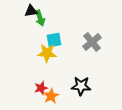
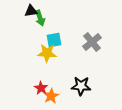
red star: rotated 24 degrees counterclockwise
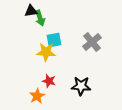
yellow star: moved 1 px left, 1 px up
red star: moved 8 px right, 7 px up; rotated 16 degrees counterclockwise
orange star: moved 14 px left
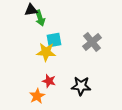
black triangle: moved 1 px up
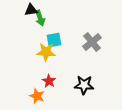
red star: rotated 16 degrees clockwise
black star: moved 3 px right, 1 px up
orange star: rotated 21 degrees counterclockwise
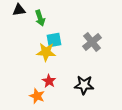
black triangle: moved 12 px left
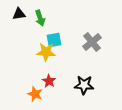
black triangle: moved 4 px down
orange star: moved 2 px left, 2 px up
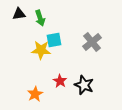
yellow star: moved 5 px left, 2 px up
red star: moved 11 px right
black star: rotated 18 degrees clockwise
orange star: rotated 21 degrees clockwise
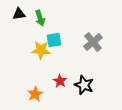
gray cross: moved 1 px right
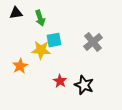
black triangle: moved 3 px left, 1 px up
orange star: moved 15 px left, 28 px up
